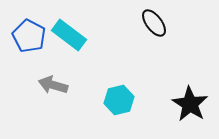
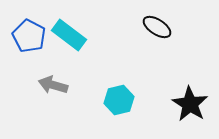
black ellipse: moved 3 px right, 4 px down; rotated 20 degrees counterclockwise
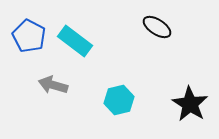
cyan rectangle: moved 6 px right, 6 px down
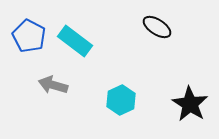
cyan hexagon: moved 2 px right; rotated 12 degrees counterclockwise
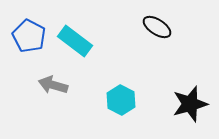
cyan hexagon: rotated 8 degrees counterclockwise
black star: rotated 24 degrees clockwise
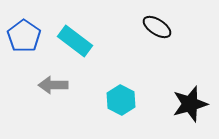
blue pentagon: moved 5 px left; rotated 8 degrees clockwise
gray arrow: rotated 16 degrees counterclockwise
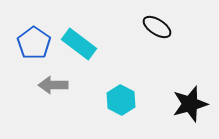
blue pentagon: moved 10 px right, 7 px down
cyan rectangle: moved 4 px right, 3 px down
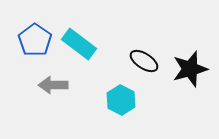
black ellipse: moved 13 px left, 34 px down
blue pentagon: moved 1 px right, 3 px up
black star: moved 35 px up
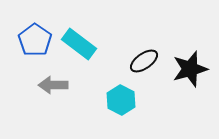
black ellipse: rotated 68 degrees counterclockwise
